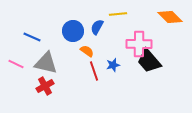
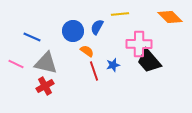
yellow line: moved 2 px right
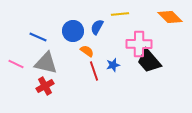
blue line: moved 6 px right
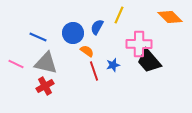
yellow line: moved 1 px left, 1 px down; rotated 60 degrees counterclockwise
blue circle: moved 2 px down
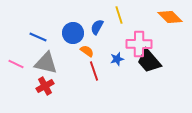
yellow line: rotated 42 degrees counterclockwise
blue star: moved 4 px right, 6 px up
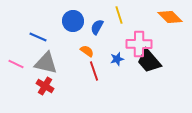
blue circle: moved 12 px up
red cross: rotated 30 degrees counterclockwise
